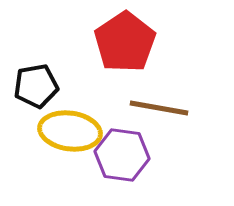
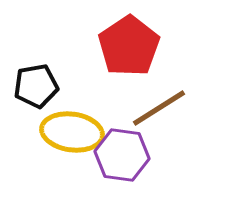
red pentagon: moved 4 px right, 4 px down
brown line: rotated 42 degrees counterclockwise
yellow ellipse: moved 2 px right, 1 px down
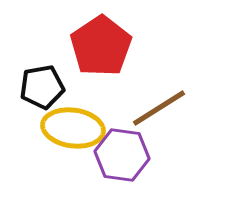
red pentagon: moved 28 px left
black pentagon: moved 6 px right, 1 px down
yellow ellipse: moved 1 px right, 4 px up
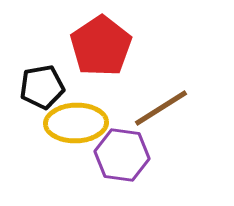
brown line: moved 2 px right
yellow ellipse: moved 3 px right, 5 px up; rotated 10 degrees counterclockwise
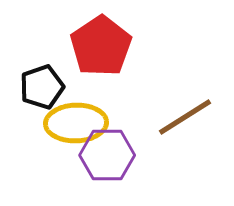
black pentagon: rotated 9 degrees counterclockwise
brown line: moved 24 px right, 9 px down
purple hexagon: moved 15 px left; rotated 8 degrees counterclockwise
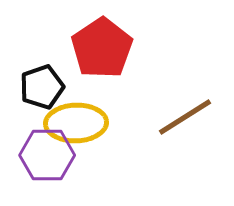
red pentagon: moved 1 px right, 2 px down
purple hexagon: moved 60 px left
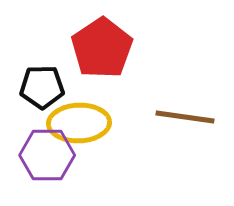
black pentagon: rotated 18 degrees clockwise
brown line: rotated 40 degrees clockwise
yellow ellipse: moved 3 px right
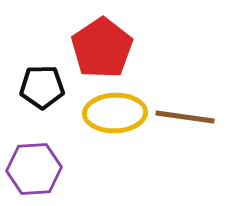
yellow ellipse: moved 36 px right, 10 px up
purple hexagon: moved 13 px left, 14 px down; rotated 4 degrees counterclockwise
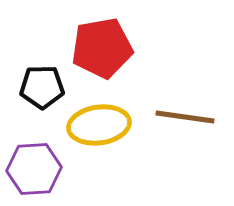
red pentagon: rotated 24 degrees clockwise
yellow ellipse: moved 16 px left, 12 px down; rotated 6 degrees counterclockwise
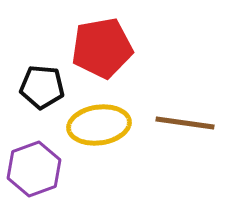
black pentagon: rotated 6 degrees clockwise
brown line: moved 6 px down
purple hexagon: rotated 16 degrees counterclockwise
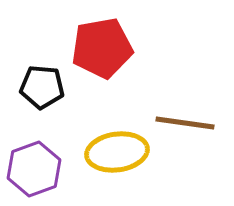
yellow ellipse: moved 18 px right, 27 px down
